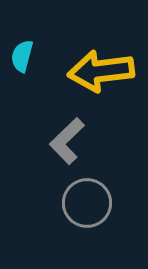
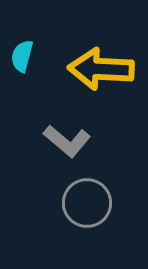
yellow arrow: moved 2 px up; rotated 10 degrees clockwise
gray L-shape: rotated 96 degrees counterclockwise
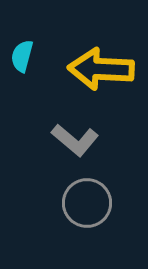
gray L-shape: moved 8 px right, 1 px up
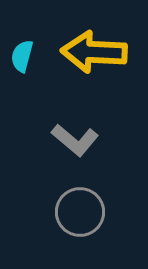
yellow arrow: moved 7 px left, 17 px up
gray circle: moved 7 px left, 9 px down
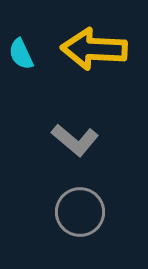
yellow arrow: moved 3 px up
cyan semicircle: moved 1 px left, 2 px up; rotated 40 degrees counterclockwise
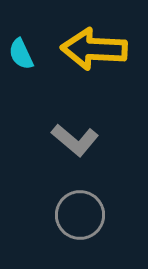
gray circle: moved 3 px down
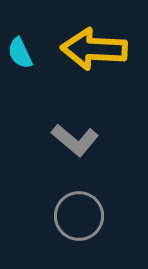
cyan semicircle: moved 1 px left, 1 px up
gray circle: moved 1 px left, 1 px down
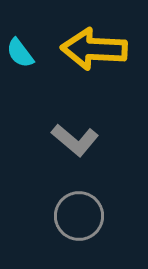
cyan semicircle: rotated 12 degrees counterclockwise
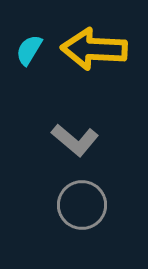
cyan semicircle: moved 9 px right, 3 px up; rotated 68 degrees clockwise
gray circle: moved 3 px right, 11 px up
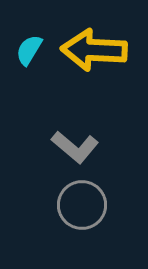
yellow arrow: moved 1 px down
gray L-shape: moved 7 px down
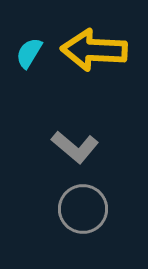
cyan semicircle: moved 3 px down
gray circle: moved 1 px right, 4 px down
